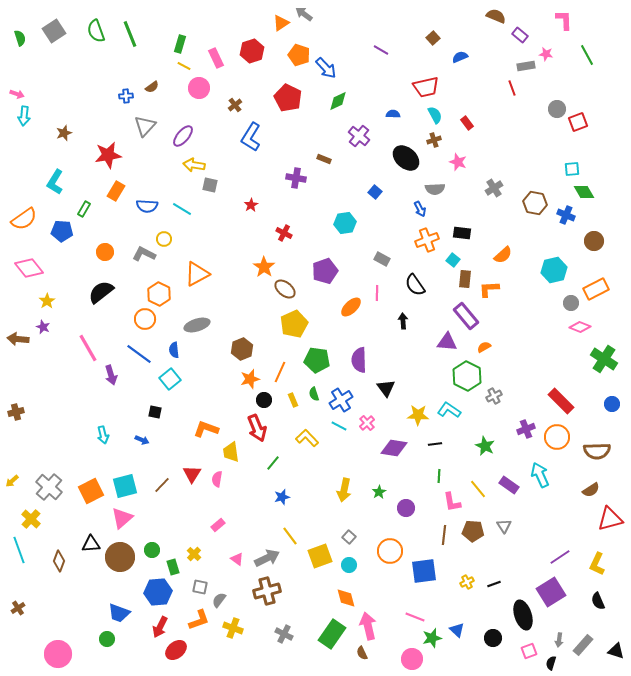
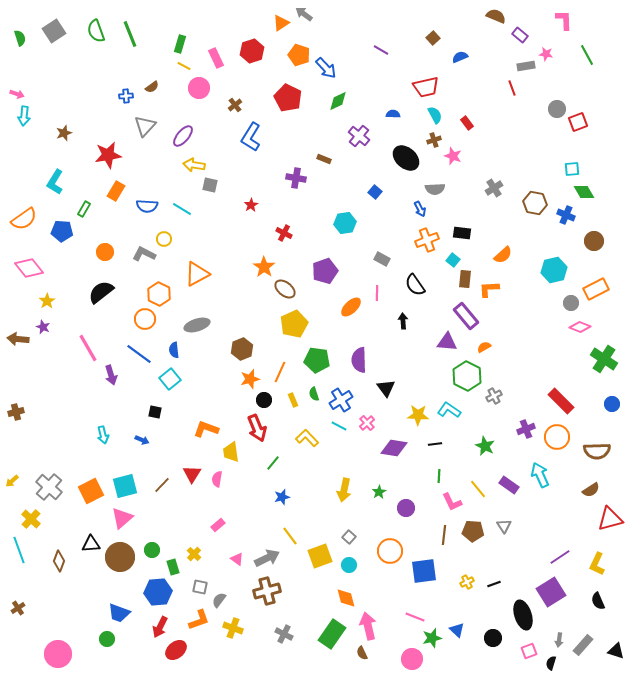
pink star at (458, 162): moved 5 px left, 6 px up
pink L-shape at (452, 502): rotated 15 degrees counterclockwise
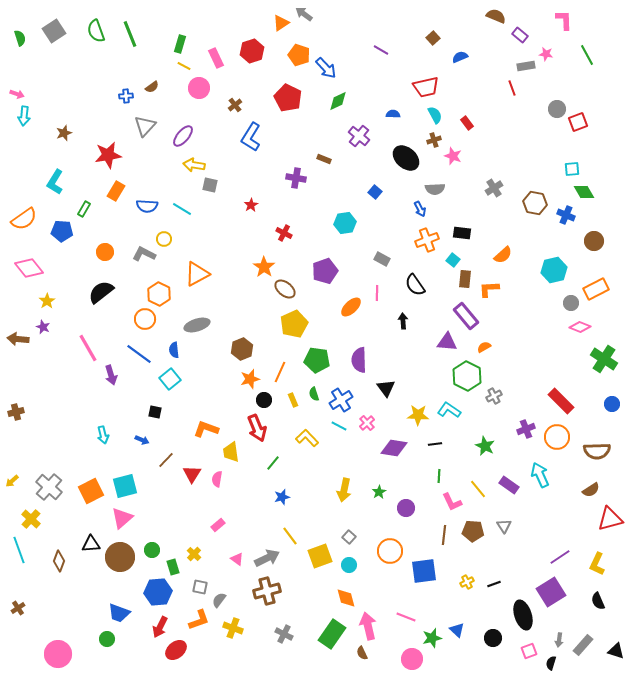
brown line at (162, 485): moved 4 px right, 25 px up
pink line at (415, 617): moved 9 px left
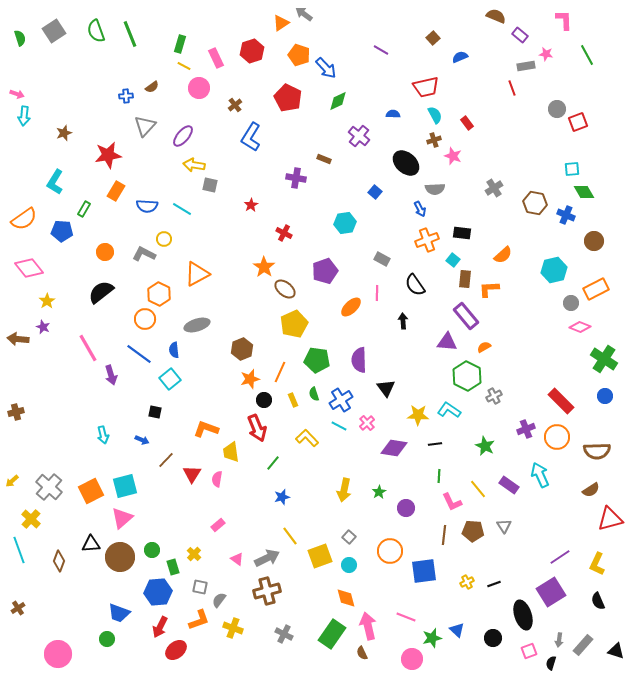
black ellipse at (406, 158): moved 5 px down
blue circle at (612, 404): moved 7 px left, 8 px up
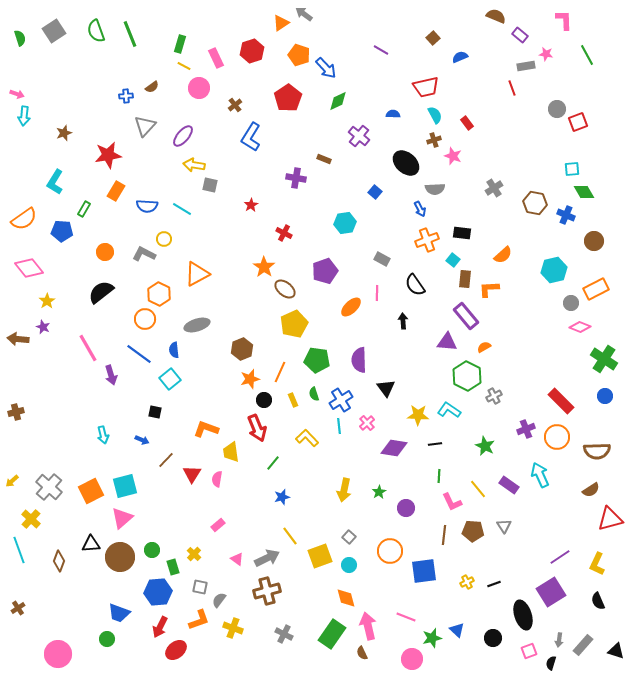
red pentagon at (288, 98): rotated 12 degrees clockwise
cyan line at (339, 426): rotated 56 degrees clockwise
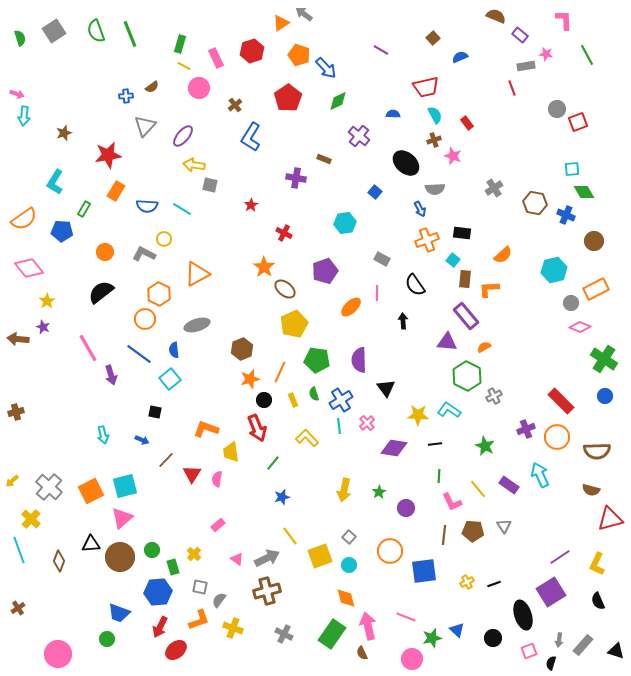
brown semicircle at (591, 490): rotated 48 degrees clockwise
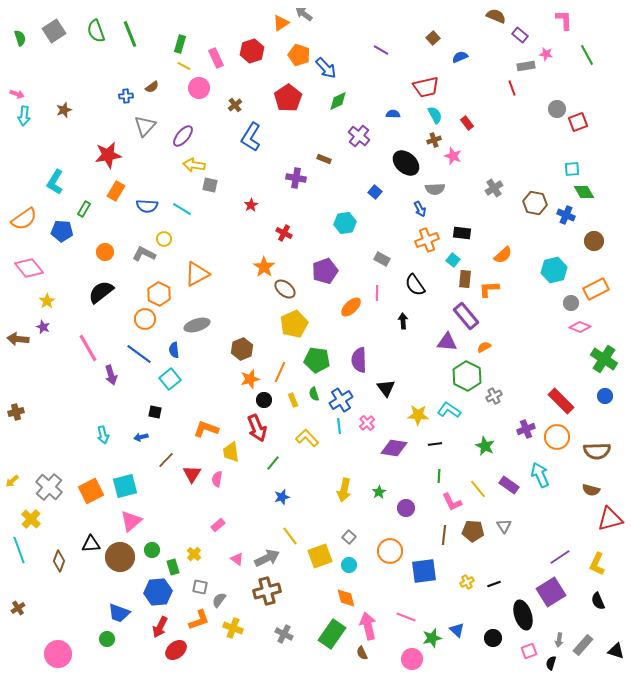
brown star at (64, 133): moved 23 px up
blue arrow at (142, 440): moved 1 px left, 3 px up; rotated 144 degrees clockwise
pink triangle at (122, 518): moved 9 px right, 3 px down
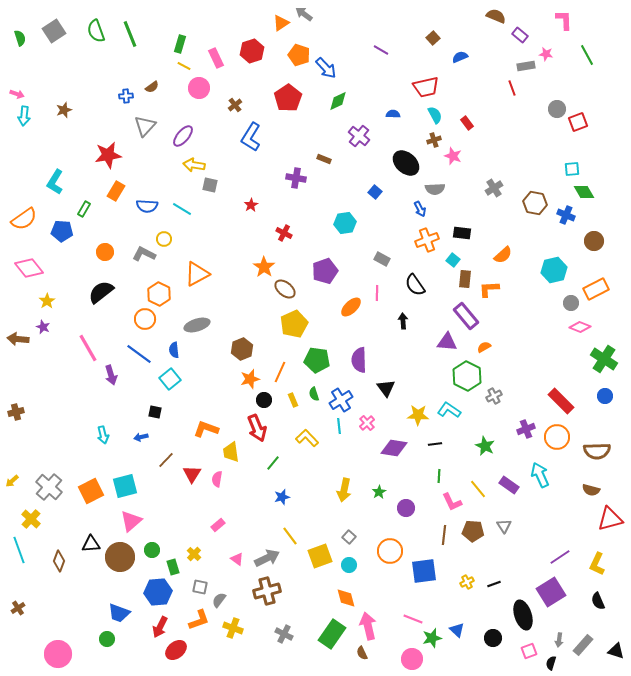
pink line at (406, 617): moved 7 px right, 2 px down
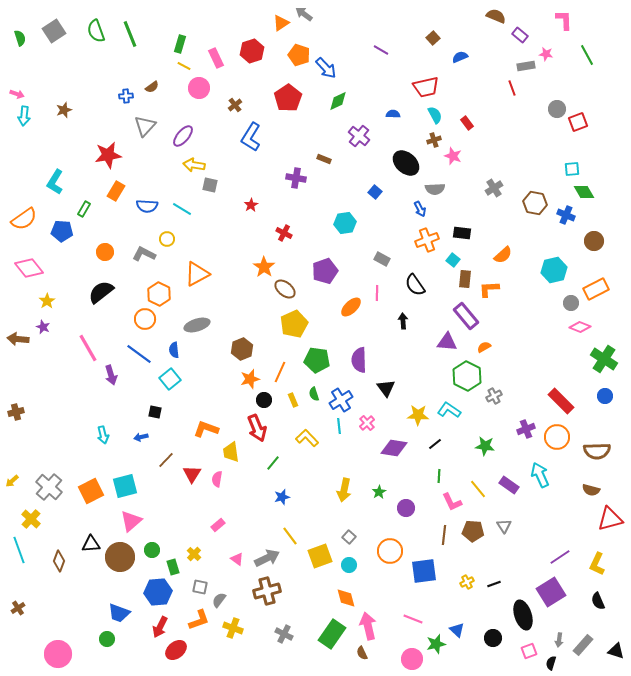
yellow circle at (164, 239): moved 3 px right
black line at (435, 444): rotated 32 degrees counterclockwise
green star at (485, 446): rotated 18 degrees counterclockwise
green star at (432, 638): moved 4 px right, 6 px down
